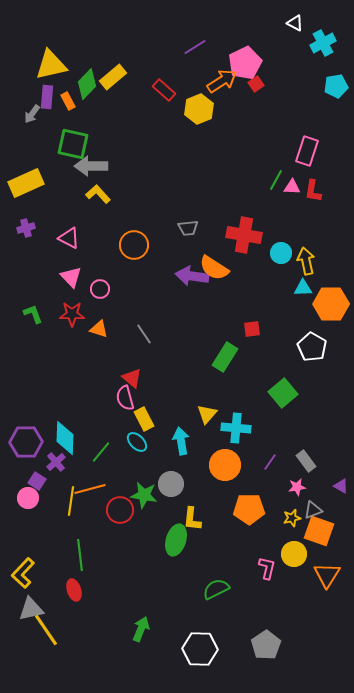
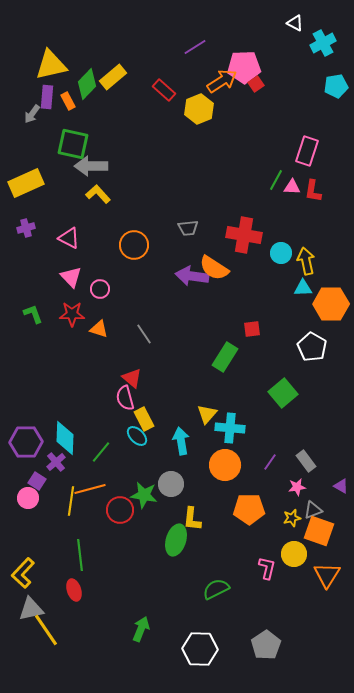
pink pentagon at (245, 63): moved 1 px left, 4 px down; rotated 24 degrees clockwise
cyan cross at (236, 428): moved 6 px left
cyan ellipse at (137, 442): moved 6 px up
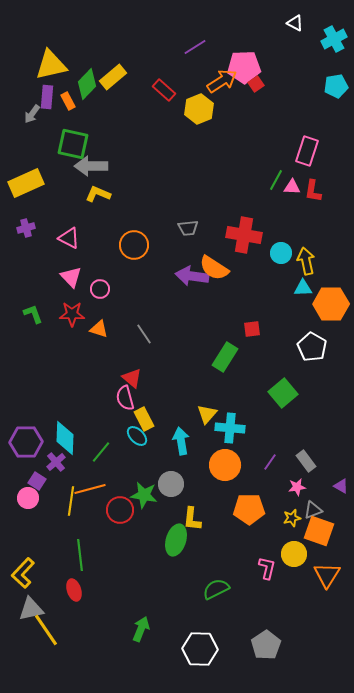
cyan cross at (323, 43): moved 11 px right, 4 px up
yellow L-shape at (98, 194): rotated 25 degrees counterclockwise
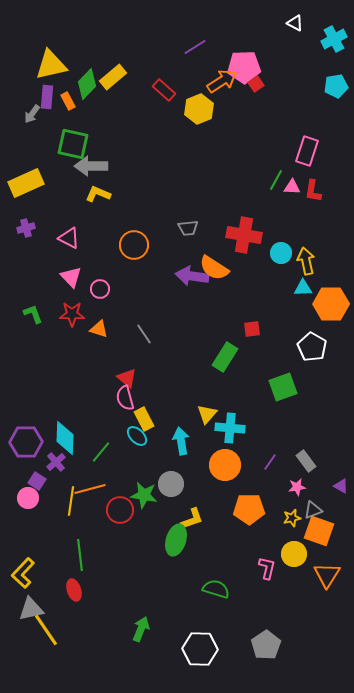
red triangle at (132, 378): moved 5 px left
green square at (283, 393): moved 6 px up; rotated 20 degrees clockwise
yellow L-shape at (192, 519): rotated 115 degrees counterclockwise
green semicircle at (216, 589): rotated 44 degrees clockwise
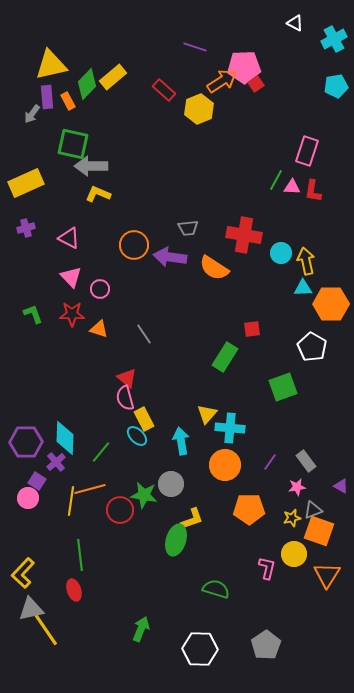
purple line at (195, 47): rotated 50 degrees clockwise
purple rectangle at (47, 97): rotated 10 degrees counterclockwise
purple arrow at (192, 276): moved 22 px left, 19 px up
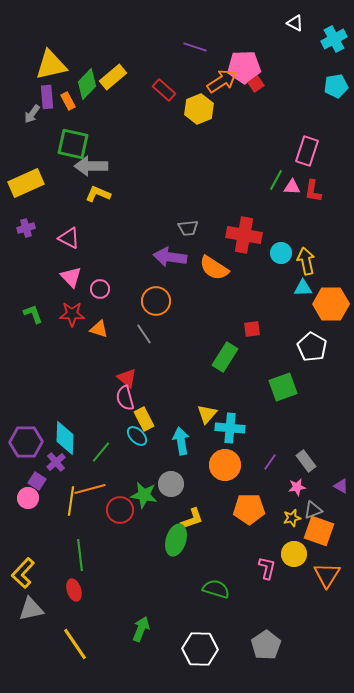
orange circle at (134, 245): moved 22 px right, 56 px down
yellow line at (46, 630): moved 29 px right, 14 px down
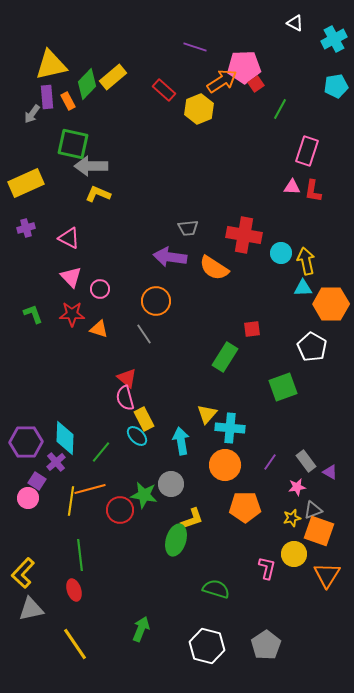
green line at (276, 180): moved 4 px right, 71 px up
purple triangle at (341, 486): moved 11 px left, 14 px up
orange pentagon at (249, 509): moved 4 px left, 2 px up
white hexagon at (200, 649): moved 7 px right, 3 px up; rotated 12 degrees clockwise
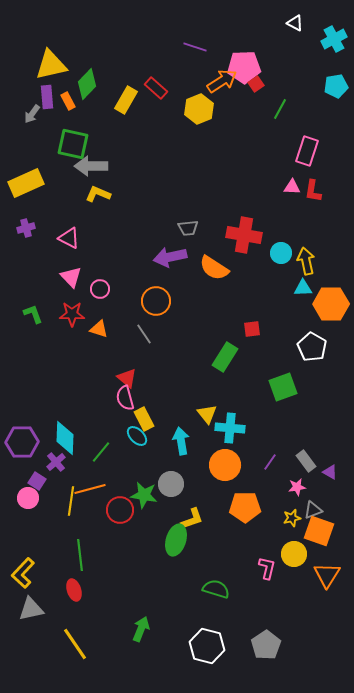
yellow rectangle at (113, 77): moved 13 px right, 23 px down; rotated 20 degrees counterclockwise
red rectangle at (164, 90): moved 8 px left, 2 px up
purple arrow at (170, 257): rotated 20 degrees counterclockwise
yellow triangle at (207, 414): rotated 20 degrees counterclockwise
purple hexagon at (26, 442): moved 4 px left
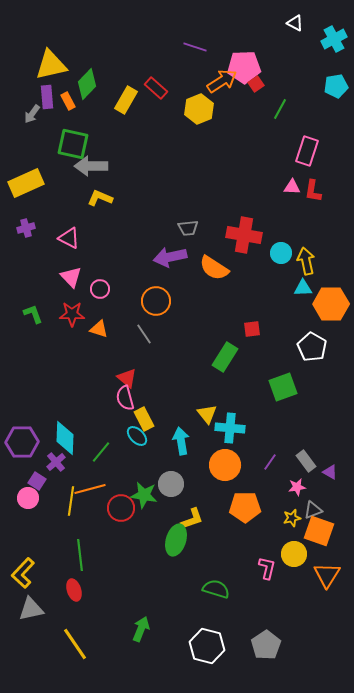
yellow L-shape at (98, 194): moved 2 px right, 4 px down
red circle at (120, 510): moved 1 px right, 2 px up
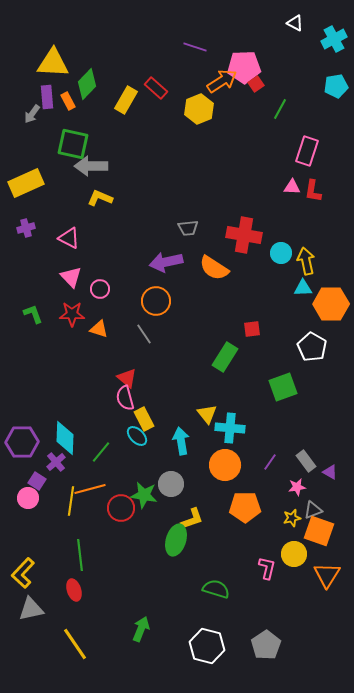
yellow triangle at (51, 65): moved 2 px right, 2 px up; rotated 16 degrees clockwise
purple arrow at (170, 257): moved 4 px left, 5 px down
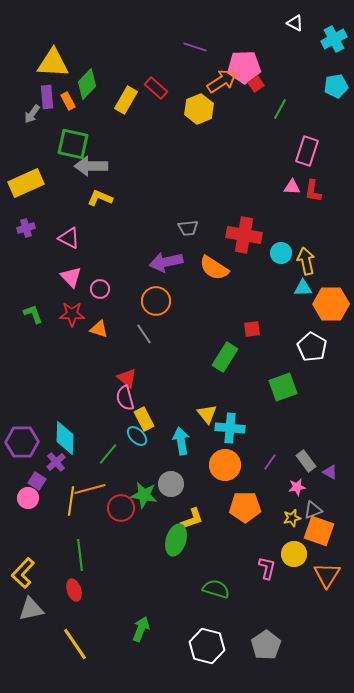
green line at (101, 452): moved 7 px right, 2 px down
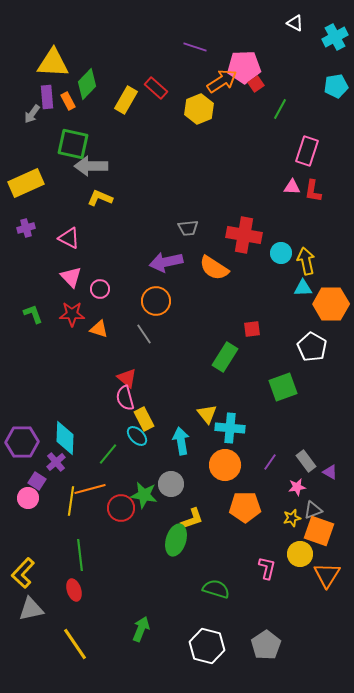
cyan cross at (334, 39): moved 1 px right, 2 px up
yellow circle at (294, 554): moved 6 px right
